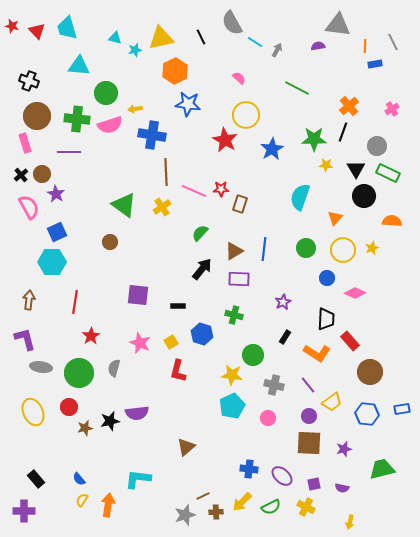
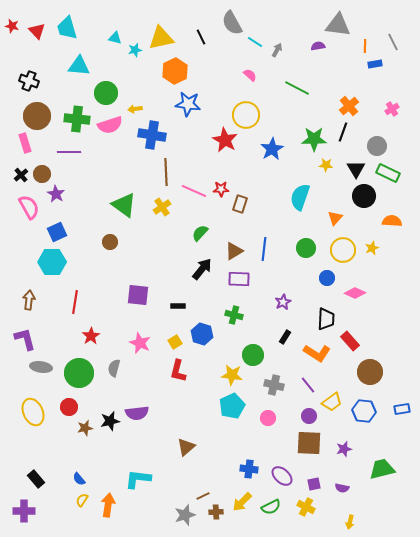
pink semicircle at (239, 78): moved 11 px right, 3 px up
yellow square at (171, 342): moved 4 px right
blue hexagon at (367, 414): moved 3 px left, 3 px up
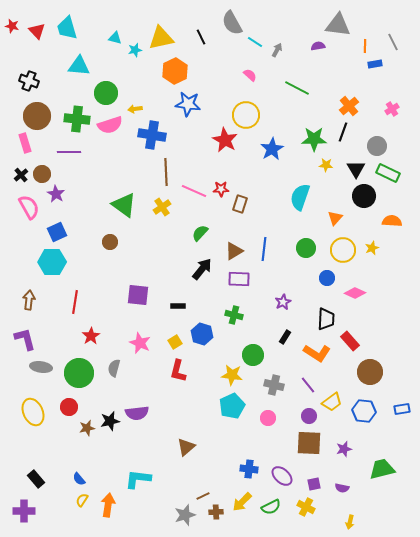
brown star at (85, 428): moved 2 px right
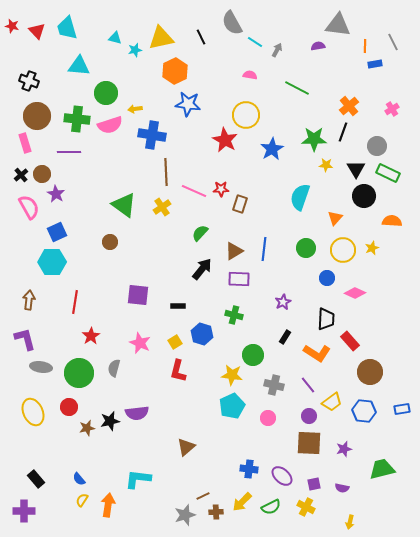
pink semicircle at (250, 75): rotated 32 degrees counterclockwise
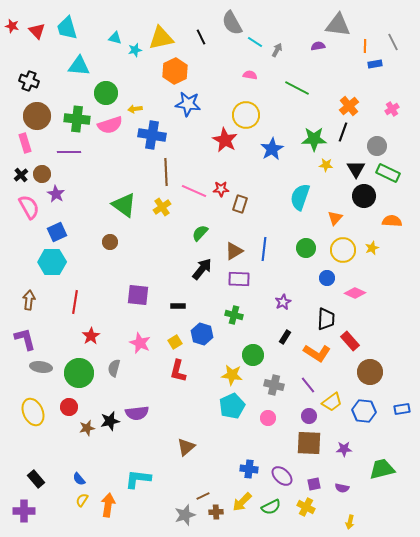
purple star at (344, 449): rotated 14 degrees clockwise
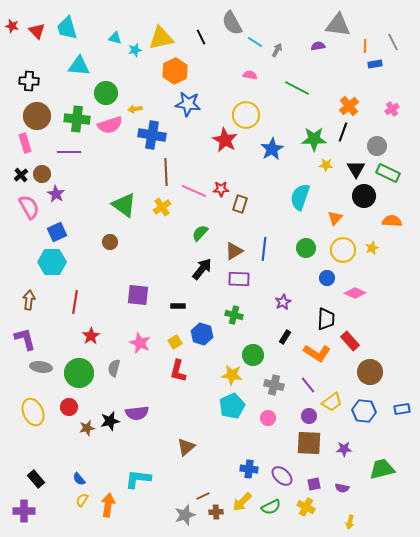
black cross at (29, 81): rotated 18 degrees counterclockwise
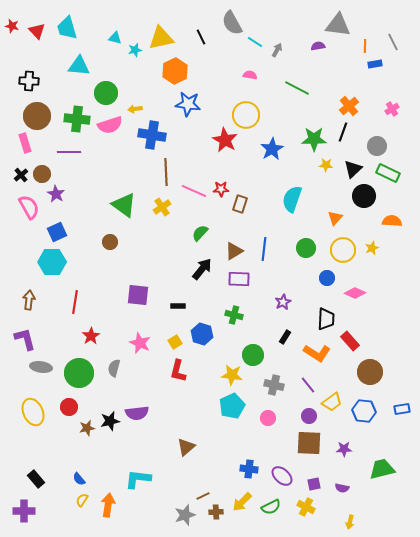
black triangle at (356, 169): moved 3 px left; rotated 18 degrees clockwise
cyan semicircle at (300, 197): moved 8 px left, 2 px down
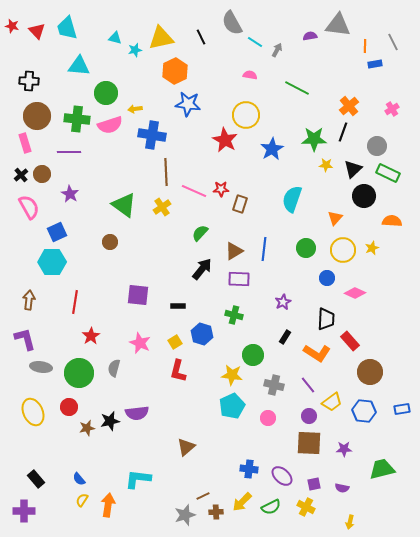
purple semicircle at (318, 46): moved 8 px left, 10 px up
purple star at (56, 194): moved 14 px right
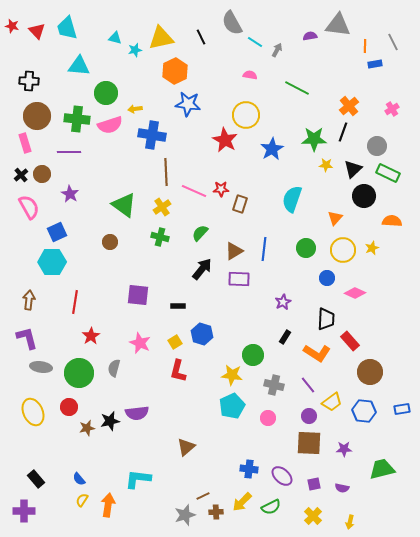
green cross at (234, 315): moved 74 px left, 78 px up
purple L-shape at (25, 339): moved 2 px right, 1 px up
yellow cross at (306, 507): moved 7 px right, 9 px down; rotated 18 degrees clockwise
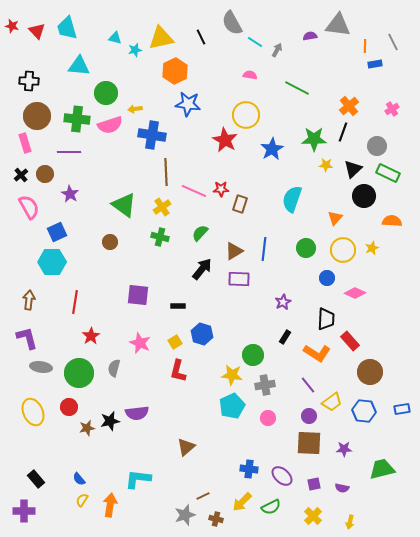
brown circle at (42, 174): moved 3 px right
gray cross at (274, 385): moved 9 px left; rotated 24 degrees counterclockwise
orange arrow at (108, 505): moved 2 px right
brown cross at (216, 512): moved 7 px down; rotated 16 degrees clockwise
